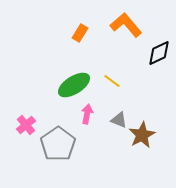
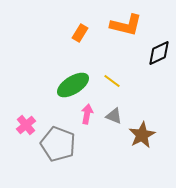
orange L-shape: rotated 144 degrees clockwise
green ellipse: moved 1 px left
gray triangle: moved 5 px left, 4 px up
gray pentagon: rotated 16 degrees counterclockwise
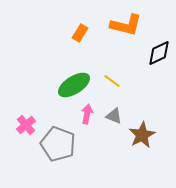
green ellipse: moved 1 px right
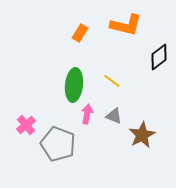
black diamond: moved 4 px down; rotated 12 degrees counterclockwise
green ellipse: rotated 52 degrees counterclockwise
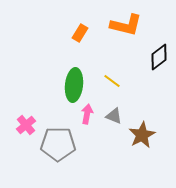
gray pentagon: rotated 20 degrees counterclockwise
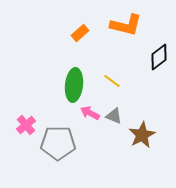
orange rectangle: rotated 18 degrees clockwise
pink arrow: moved 3 px right, 1 px up; rotated 72 degrees counterclockwise
gray pentagon: moved 1 px up
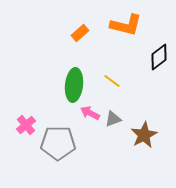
gray triangle: moved 1 px left, 3 px down; rotated 42 degrees counterclockwise
brown star: moved 2 px right
